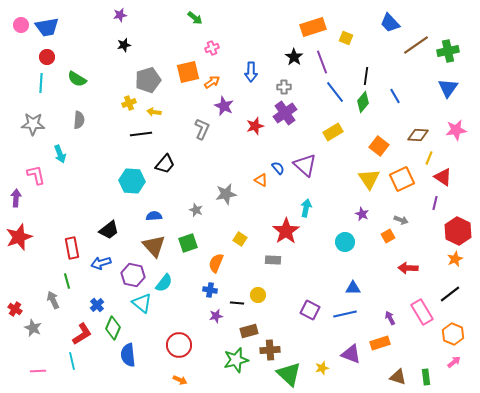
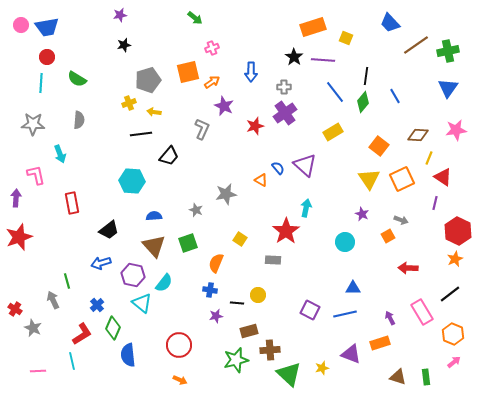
purple line at (322, 62): moved 1 px right, 2 px up; rotated 65 degrees counterclockwise
black trapezoid at (165, 164): moved 4 px right, 8 px up
red rectangle at (72, 248): moved 45 px up
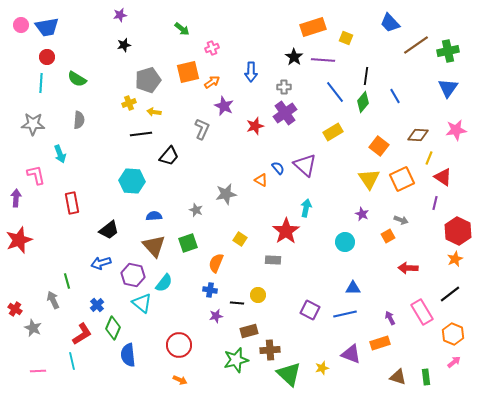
green arrow at (195, 18): moved 13 px left, 11 px down
red star at (19, 237): moved 3 px down
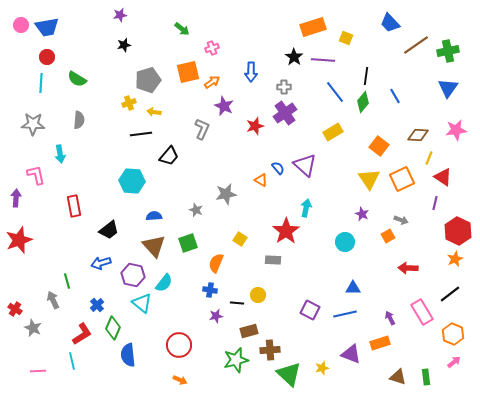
cyan arrow at (60, 154): rotated 12 degrees clockwise
red rectangle at (72, 203): moved 2 px right, 3 px down
